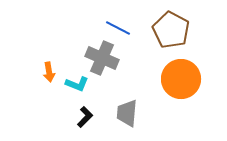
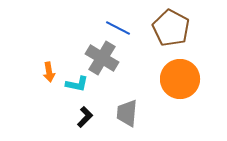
brown pentagon: moved 2 px up
gray cross: rotated 8 degrees clockwise
orange circle: moved 1 px left
cyan L-shape: rotated 10 degrees counterclockwise
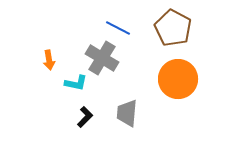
brown pentagon: moved 2 px right
orange arrow: moved 12 px up
orange circle: moved 2 px left
cyan L-shape: moved 1 px left, 1 px up
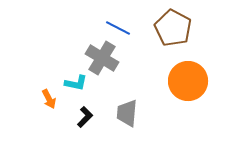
orange arrow: moved 39 px down; rotated 18 degrees counterclockwise
orange circle: moved 10 px right, 2 px down
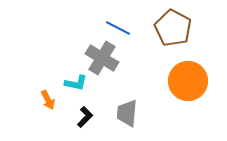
orange arrow: moved 1 px left, 1 px down
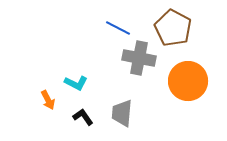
gray cross: moved 37 px right; rotated 20 degrees counterclockwise
cyan L-shape: rotated 15 degrees clockwise
gray trapezoid: moved 5 px left
black L-shape: moved 2 px left; rotated 80 degrees counterclockwise
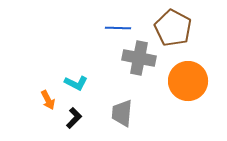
blue line: rotated 25 degrees counterclockwise
black L-shape: moved 9 px left, 1 px down; rotated 80 degrees clockwise
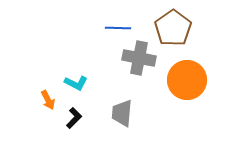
brown pentagon: rotated 9 degrees clockwise
orange circle: moved 1 px left, 1 px up
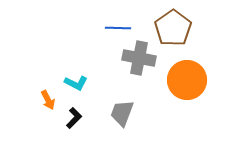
gray trapezoid: rotated 16 degrees clockwise
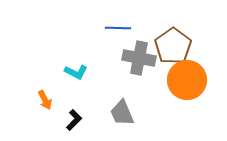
brown pentagon: moved 18 px down
cyan L-shape: moved 11 px up
orange arrow: moved 3 px left
gray trapezoid: rotated 44 degrees counterclockwise
black L-shape: moved 2 px down
